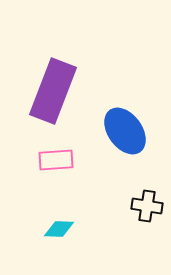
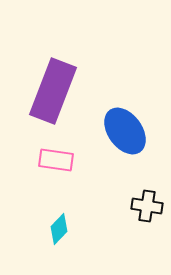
pink rectangle: rotated 12 degrees clockwise
cyan diamond: rotated 48 degrees counterclockwise
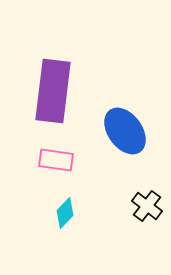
purple rectangle: rotated 14 degrees counterclockwise
black cross: rotated 28 degrees clockwise
cyan diamond: moved 6 px right, 16 px up
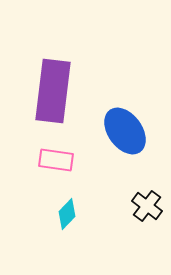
cyan diamond: moved 2 px right, 1 px down
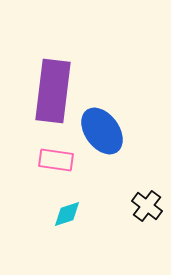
blue ellipse: moved 23 px left
cyan diamond: rotated 28 degrees clockwise
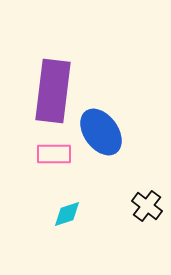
blue ellipse: moved 1 px left, 1 px down
pink rectangle: moved 2 px left, 6 px up; rotated 8 degrees counterclockwise
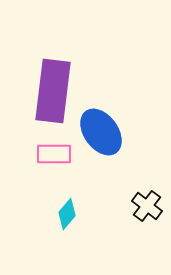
cyan diamond: rotated 32 degrees counterclockwise
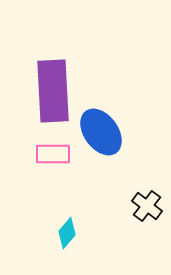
purple rectangle: rotated 10 degrees counterclockwise
pink rectangle: moved 1 px left
cyan diamond: moved 19 px down
